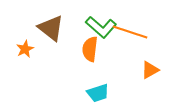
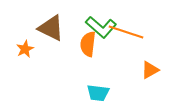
brown triangle: rotated 12 degrees counterclockwise
orange line: moved 4 px left
orange semicircle: moved 2 px left, 5 px up
cyan trapezoid: rotated 25 degrees clockwise
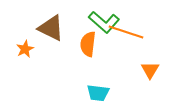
green L-shape: moved 3 px right, 5 px up
orange triangle: rotated 30 degrees counterclockwise
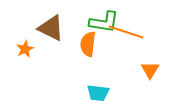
green L-shape: rotated 32 degrees counterclockwise
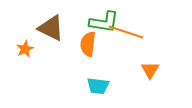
cyan trapezoid: moved 7 px up
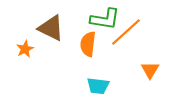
green L-shape: moved 1 px right, 3 px up
orange line: rotated 60 degrees counterclockwise
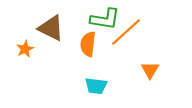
cyan trapezoid: moved 2 px left
